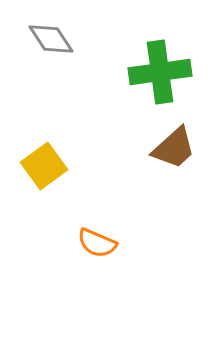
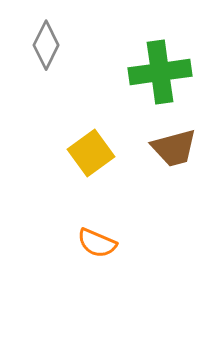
gray diamond: moved 5 px left, 6 px down; rotated 60 degrees clockwise
brown trapezoid: rotated 27 degrees clockwise
yellow square: moved 47 px right, 13 px up
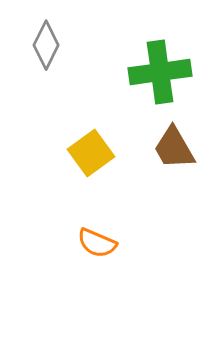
brown trapezoid: rotated 75 degrees clockwise
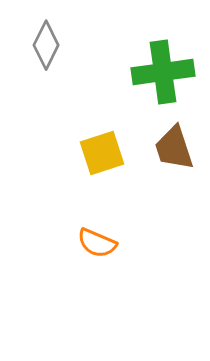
green cross: moved 3 px right
brown trapezoid: rotated 12 degrees clockwise
yellow square: moved 11 px right; rotated 18 degrees clockwise
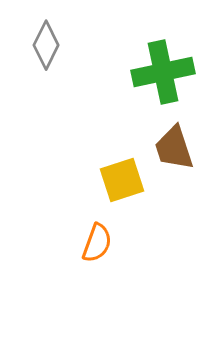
green cross: rotated 4 degrees counterclockwise
yellow square: moved 20 px right, 27 px down
orange semicircle: rotated 93 degrees counterclockwise
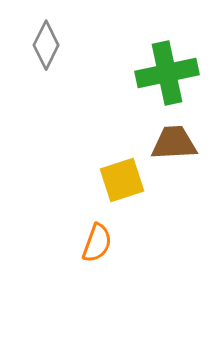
green cross: moved 4 px right, 1 px down
brown trapezoid: moved 5 px up; rotated 105 degrees clockwise
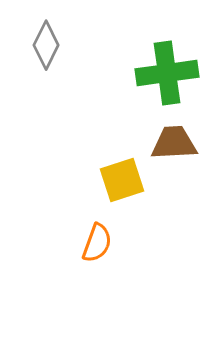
green cross: rotated 4 degrees clockwise
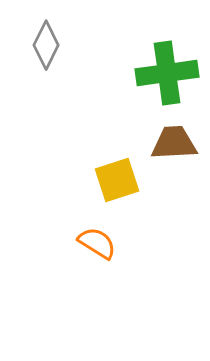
yellow square: moved 5 px left
orange semicircle: rotated 78 degrees counterclockwise
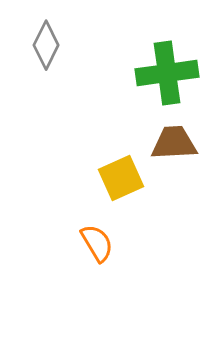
yellow square: moved 4 px right, 2 px up; rotated 6 degrees counterclockwise
orange semicircle: rotated 27 degrees clockwise
